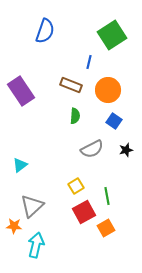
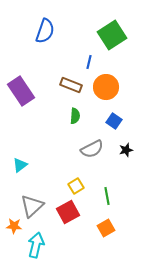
orange circle: moved 2 px left, 3 px up
red square: moved 16 px left
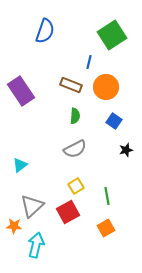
gray semicircle: moved 17 px left
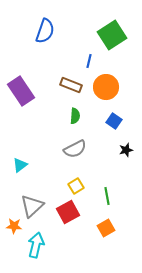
blue line: moved 1 px up
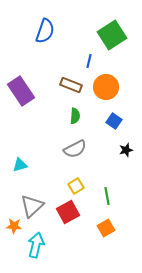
cyan triangle: rotated 21 degrees clockwise
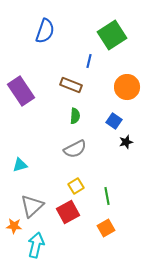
orange circle: moved 21 px right
black star: moved 8 px up
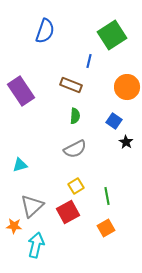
black star: rotated 24 degrees counterclockwise
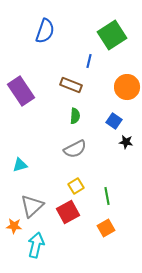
black star: rotated 24 degrees counterclockwise
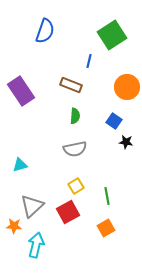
gray semicircle: rotated 15 degrees clockwise
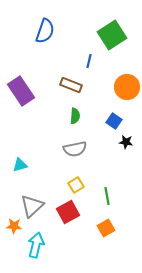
yellow square: moved 1 px up
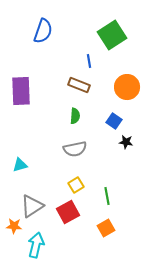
blue semicircle: moved 2 px left
blue line: rotated 24 degrees counterclockwise
brown rectangle: moved 8 px right
purple rectangle: rotated 32 degrees clockwise
gray triangle: rotated 10 degrees clockwise
